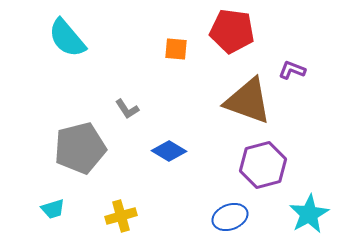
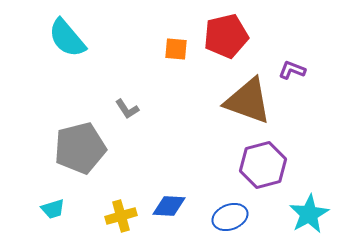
red pentagon: moved 6 px left, 5 px down; rotated 21 degrees counterclockwise
blue diamond: moved 55 px down; rotated 28 degrees counterclockwise
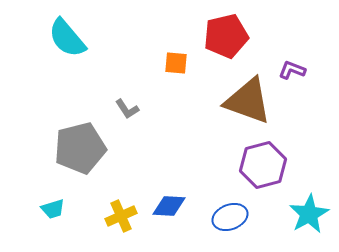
orange square: moved 14 px down
yellow cross: rotated 8 degrees counterclockwise
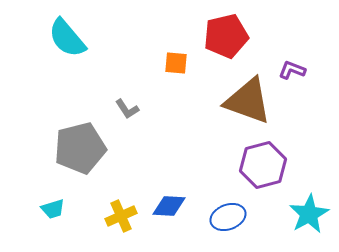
blue ellipse: moved 2 px left
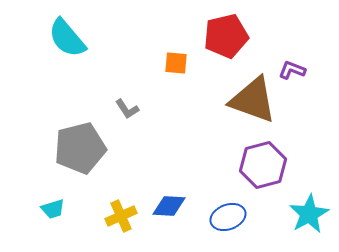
brown triangle: moved 5 px right, 1 px up
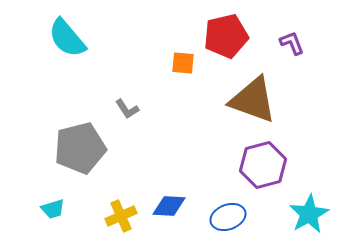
orange square: moved 7 px right
purple L-shape: moved 27 px up; rotated 48 degrees clockwise
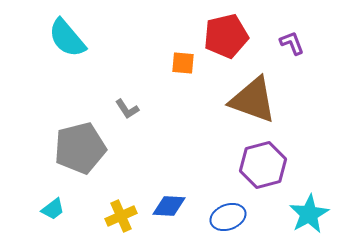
cyan trapezoid: rotated 20 degrees counterclockwise
